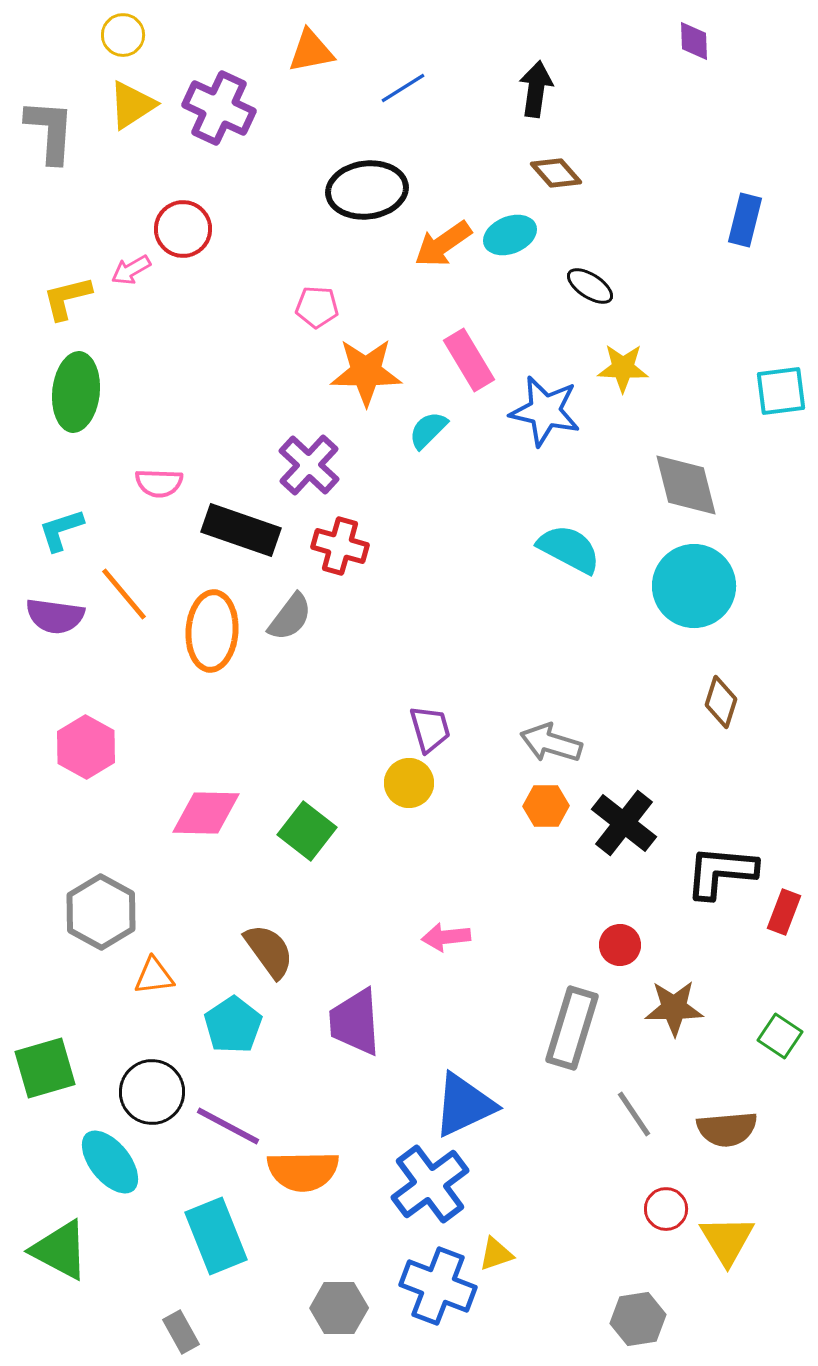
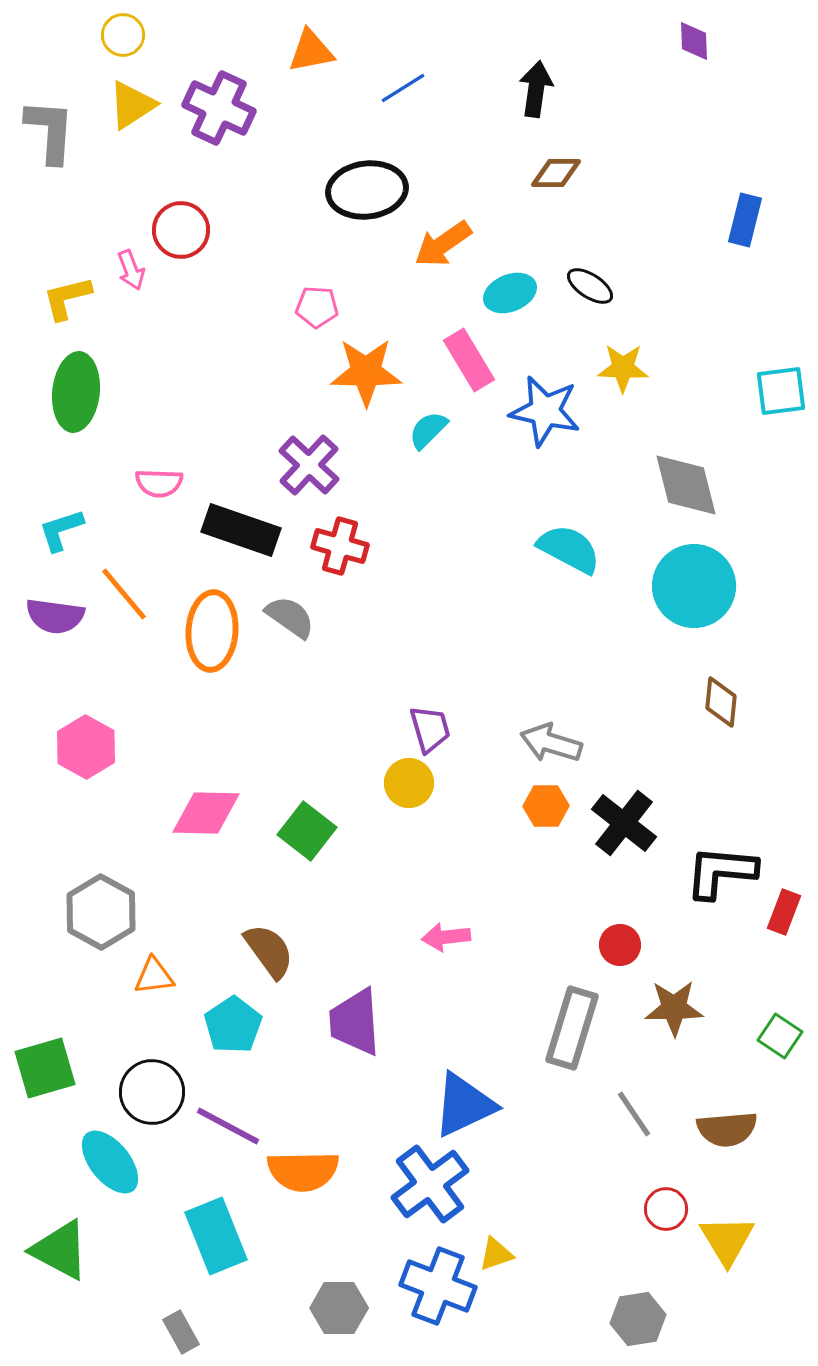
brown diamond at (556, 173): rotated 48 degrees counterclockwise
red circle at (183, 229): moved 2 px left, 1 px down
cyan ellipse at (510, 235): moved 58 px down
pink arrow at (131, 270): rotated 81 degrees counterclockwise
gray semicircle at (290, 617): rotated 92 degrees counterclockwise
brown diamond at (721, 702): rotated 12 degrees counterclockwise
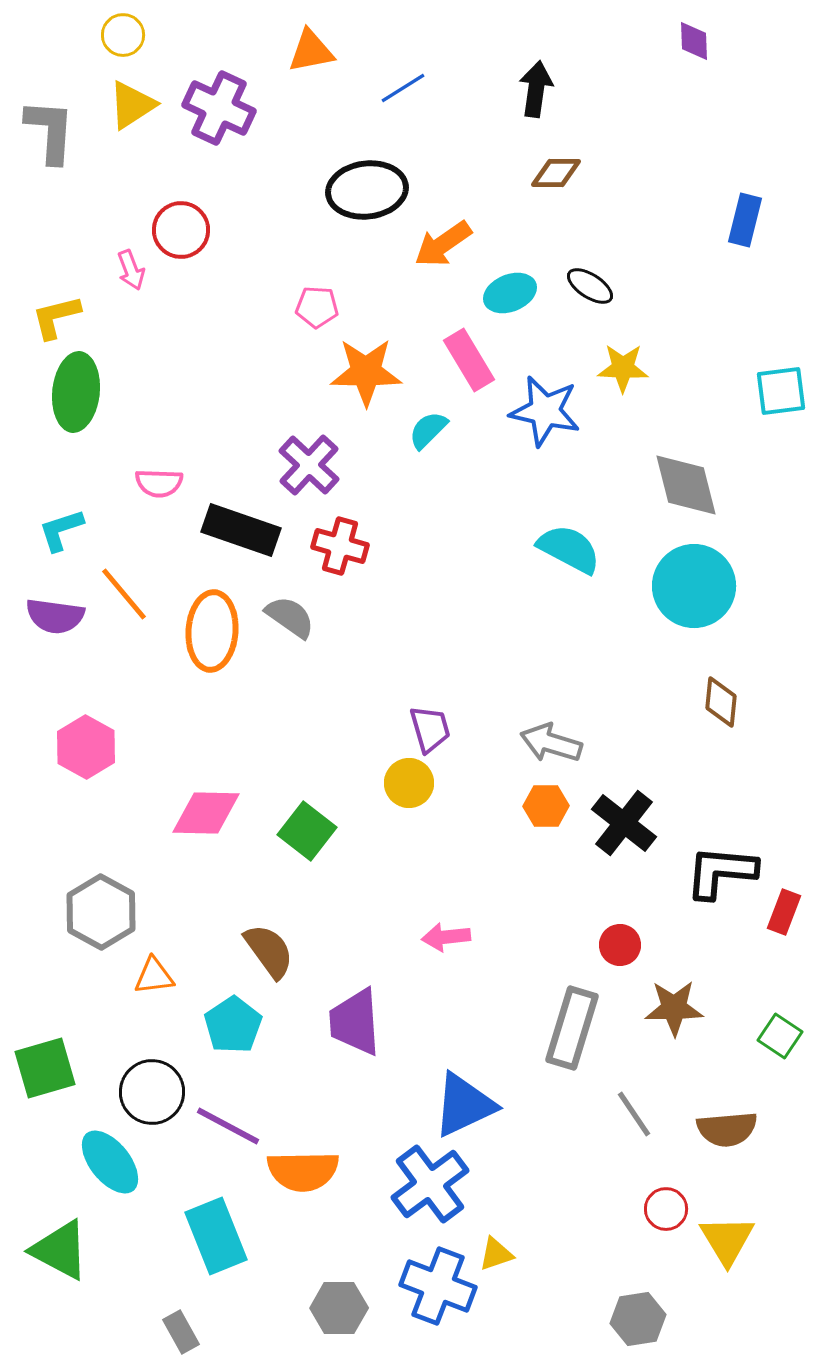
yellow L-shape at (67, 298): moved 11 px left, 19 px down
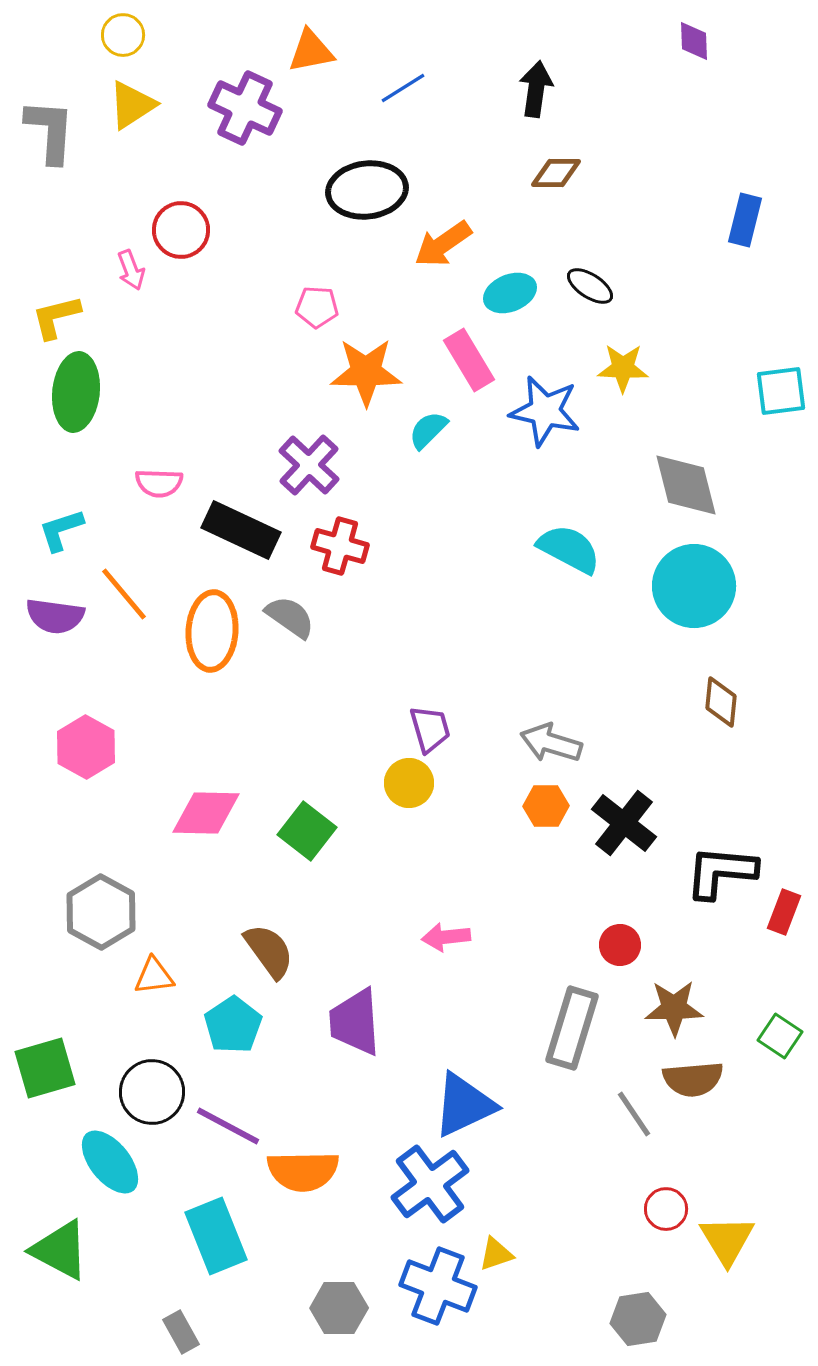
purple cross at (219, 108): moved 26 px right
black rectangle at (241, 530): rotated 6 degrees clockwise
brown semicircle at (727, 1129): moved 34 px left, 50 px up
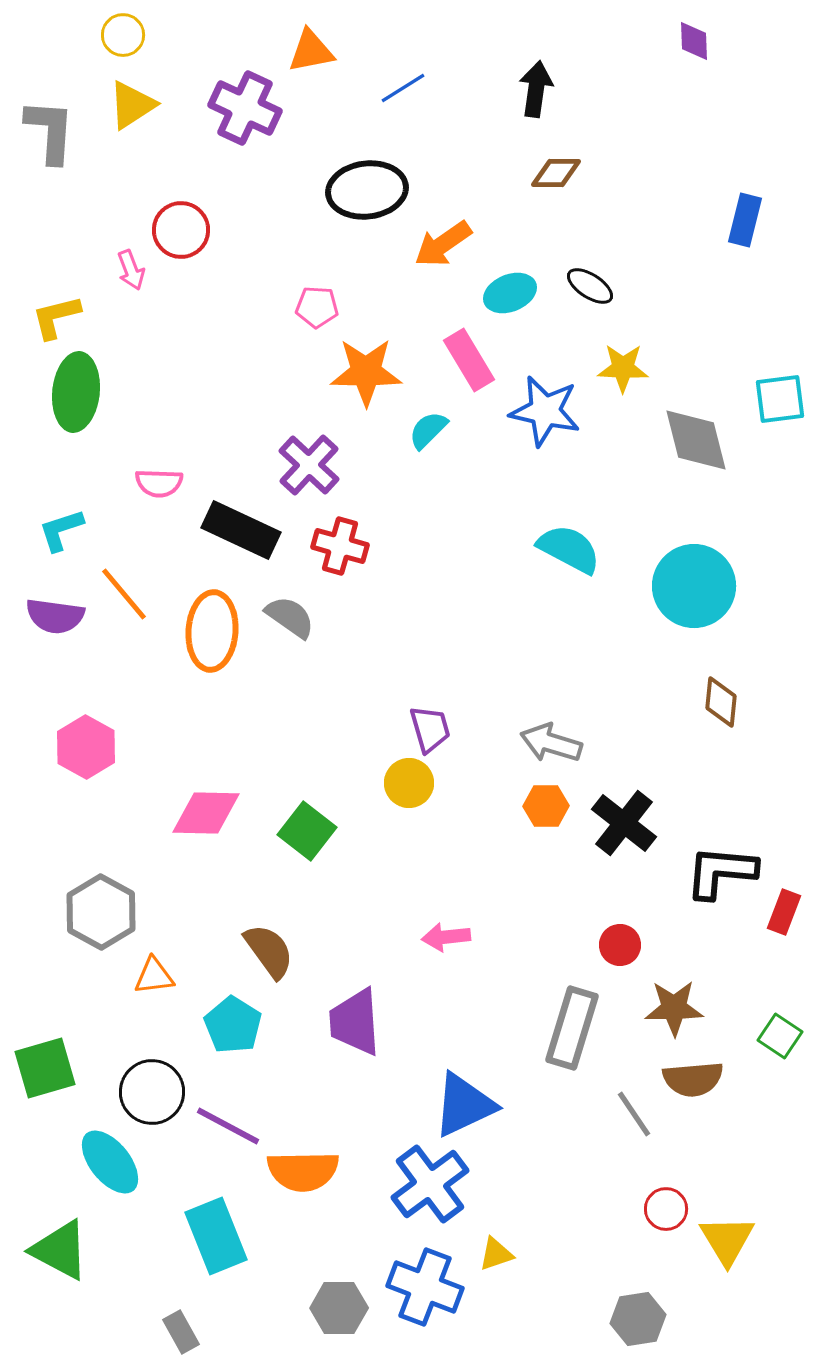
cyan square at (781, 391): moved 1 px left, 8 px down
gray diamond at (686, 485): moved 10 px right, 45 px up
cyan pentagon at (233, 1025): rotated 6 degrees counterclockwise
blue cross at (438, 1286): moved 13 px left, 1 px down
